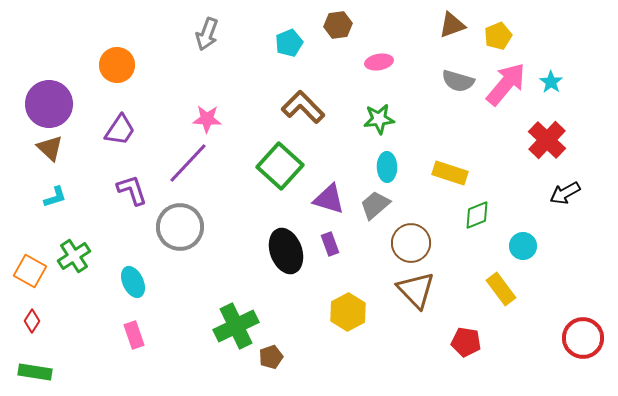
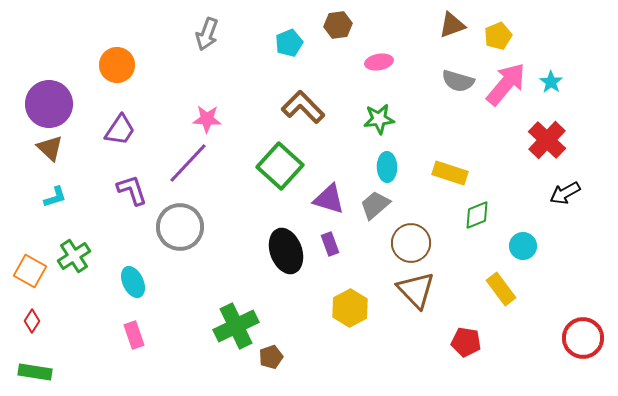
yellow hexagon at (348, 312): moved 2 px right, 4 px up
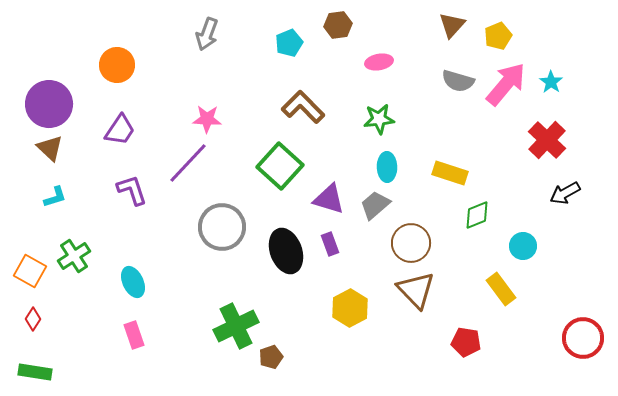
brown triangle at (452, 25): rotated 28 degrees counterclockwise
gray circle at (180, 227): moved 42 px right
red diamond at (32, 321): moved 1 px right, 2 px up
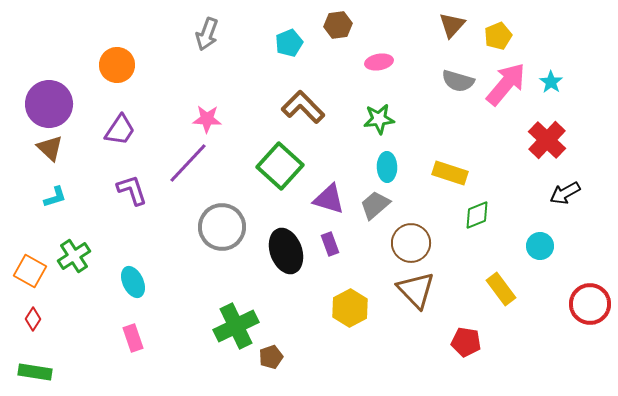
cyan circle at (523, 246): moved 17 px right
pink rectangle at (134, 335): moved 1 px left, 3 px down
red circle at (583, 338): moved 7 px right, 34 px up
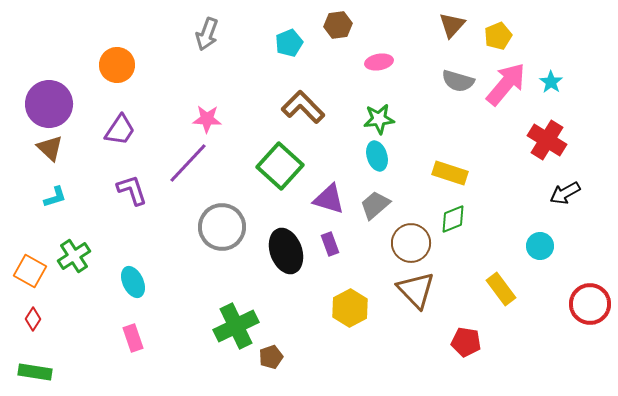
red cross at (547, 140): rotated 12 degrees counterclockwise
cyan ellipse at (387, 167): moved 10 px left, 11 px up; rotated 16 degrees counterclockwise
green diamond at (477, 215): moved 24 px left, 4 px down
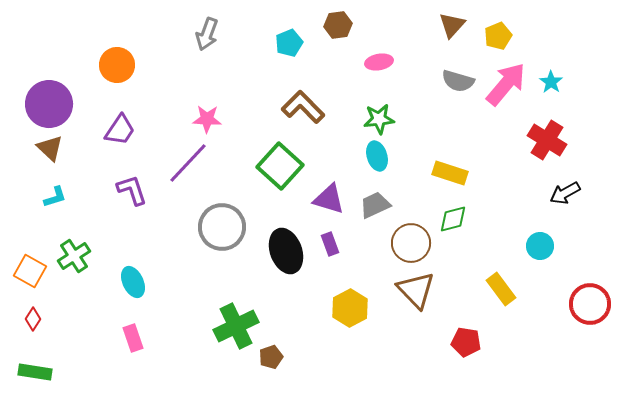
gray trapezoid at (375, 205): rotated 16 degrees clockwise
green diamond at (453, 219): rotated 8 degrees clockwise
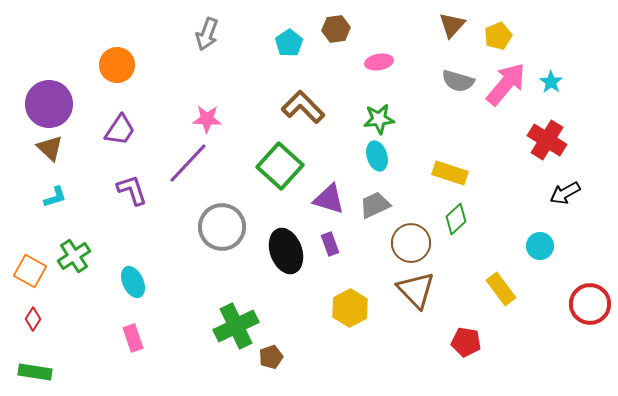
brown hexagon at (338, 25): moved 2 px left, 4 px down
cyan pentagon at (289, 43): rotated 12 degrees counterclockwise
green diamond at (453, 219): moved 3 px right; rotated 28 degrees counterclockwise
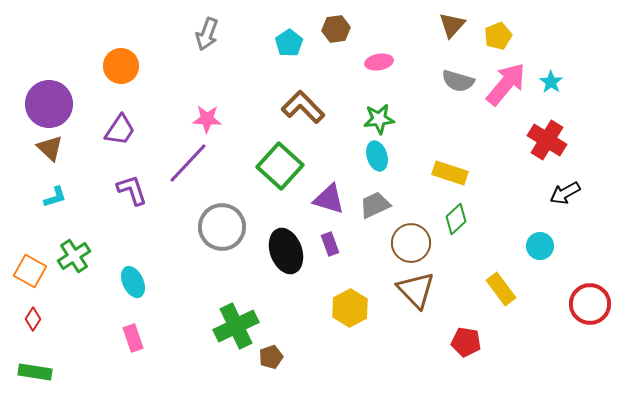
orange circle at (117, 65): moved 4 px right, 1 px down
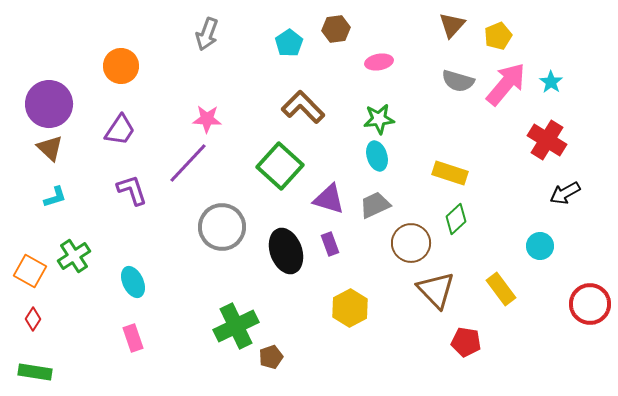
brown triangle at (416, 290): moved 20 px right
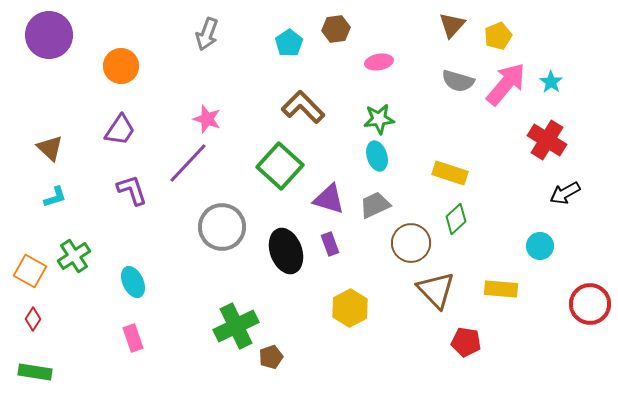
purple circle at (49, 104): moved 69 px up
pink star at (207, 119): rotated 16 degrees clockwise
yellow rectangle at (501, 289): rotated 48 degrees counterclockwise
